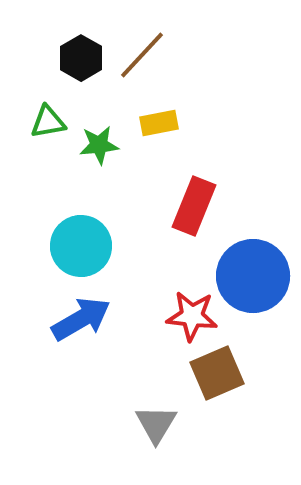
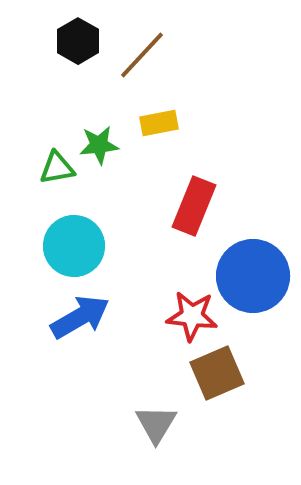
black hexagon: moved 3 px left, 17 px up
green triangle: moved 9 px right, 46 px down
cyan circle: moved 7 px left
blue arrow: moved 1 px left, 2 px up
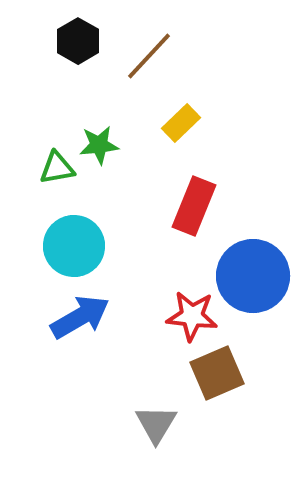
brown line: moved 7 px right, 1 px down
yellow rectangle: moved 22 px right; rotated 33 degrees counterclockwise
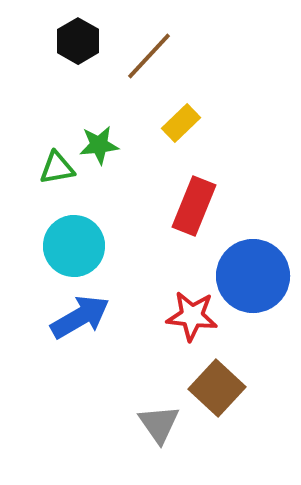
brown square: moved 15 px down; rotated 24 degrees counterclockwise
gray triangle: moved 3 px right; rotated 6 degrees counterclockwise
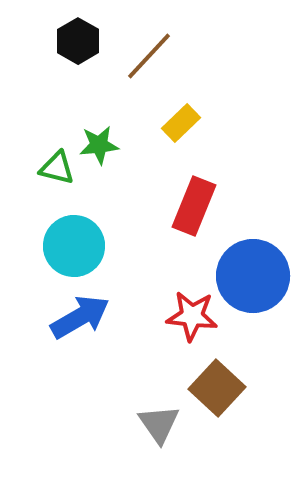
green triangle: rotated 24 degrees clockwise
